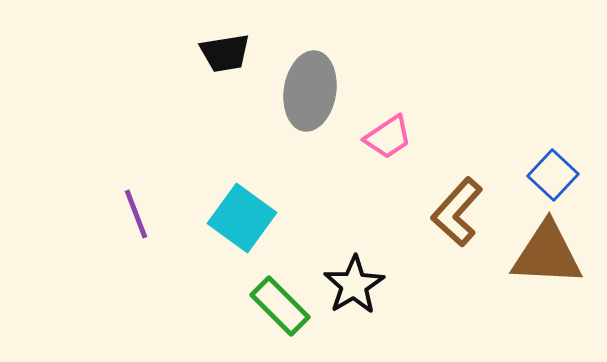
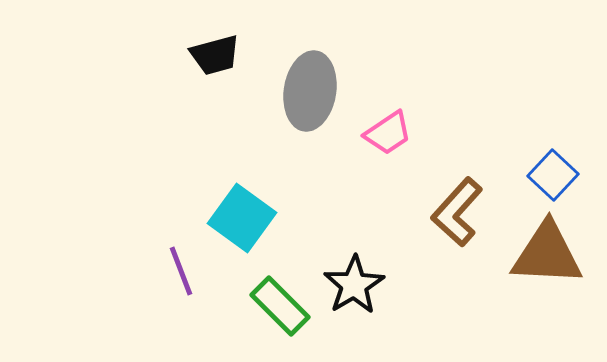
black trapezoid: moved 10 px left, 2 px down; rotated 6 degrees counterclockwise
pink trapezoid: moved 4 px up
purple line: moved 45 px right, 57 px down
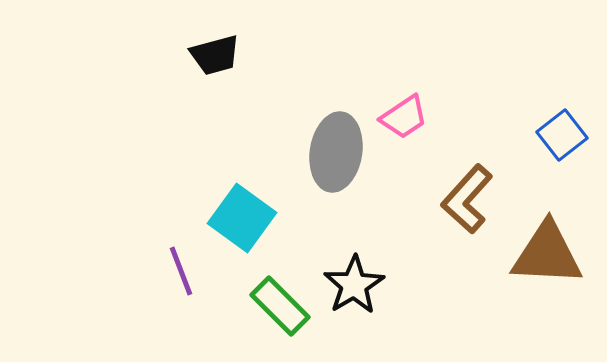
gray ellipse: moved 26 px right, 61 px down
pink trapezoid: moved 16 px right, 16 px up
blue square: moved 9 px right, 40 px up; rotated 9 degrees clockwise
brown L-shape: moved 10 px right, 13 px up
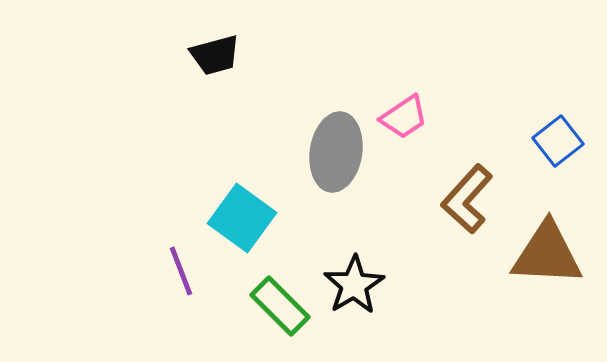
blue square: moved 4 px left, 6 px down
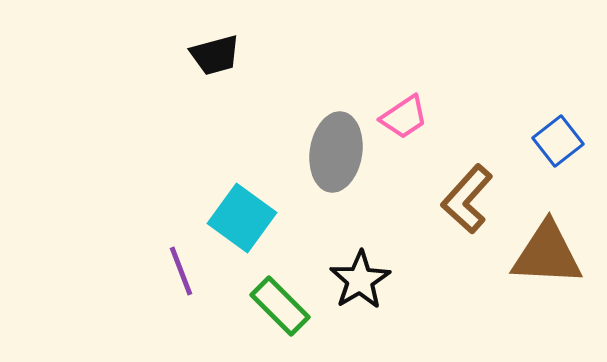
black star: moved 6 px right, 5 px up
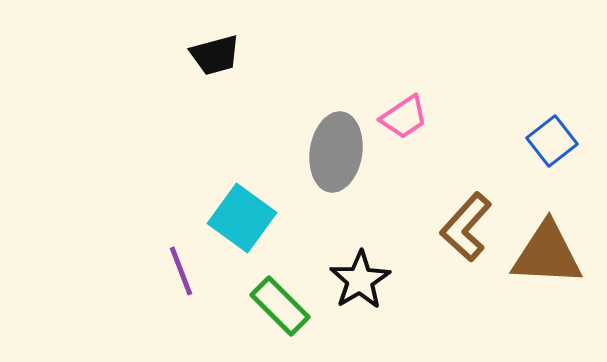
blue square: moved 6 px left
brown L-shape: moved 1 px left, 28 px down
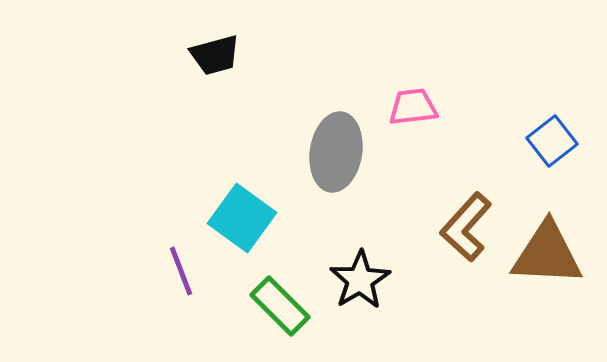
pink trapezoid: moved 9 px right, 10 px up; rotated 153 degrees counterclockwise
